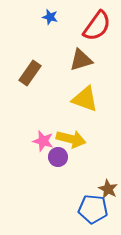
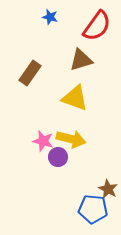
yellow triangle: moved 10 px left, 1 px up
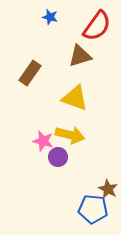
brown triangle: moved 1 px left, 4 px up
yellow arrow: moved 1 px left, 4 px up
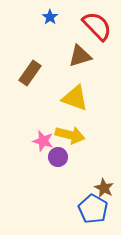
blue star: rotated 21 degrees clockwise
red semicircle: rotated 80 degrees counterclockwise
brown star: moved 4 px left, 1 px up
blue pentagon: rotated 24 degrees clockwise
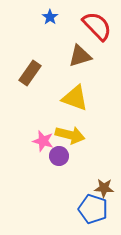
purple circle: moved 1 px right, 1 px up
brown star: rotated 24 degrees counterclockwise
blue pentagon: rotated 12 degrees counterclockwise
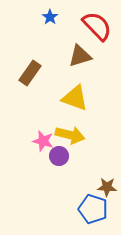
brown star: moved 3 px right, 1 px up
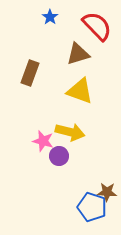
brown triangle: moved 2 px left, 2 px up
brown rectangle: rotated 15 degrees counterclockwise
yellow triangle: moved 5 px right, 7 px up
yellow arrow: moved 3 px up
brown star: moved 5 px down
blue pentagon: moved 1 px left, 2 px up
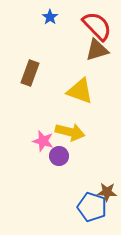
brown triangle: moved 19 px right, 4 px up
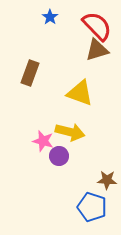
yellow triangle: moved 2 px down
brown star: moved 12 px up
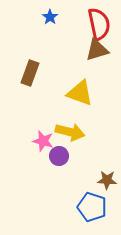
red semicircle: moved 2 px right, 2 px up; rotated 32 degrees clockwise
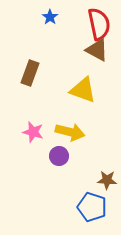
brown triangle: rotated 45 degrees clockwise
yellow triangle: moved 3 px right, 3 px up
pink star: moved 10 px left, 9 px up
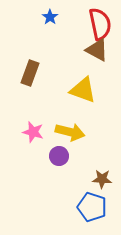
red semicircle: moved 1 px right
brown star: moved 5 px left, 1 px up
